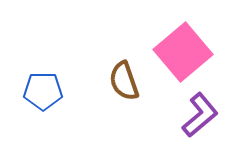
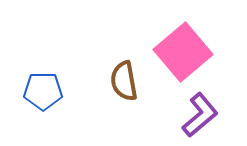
brown semicircle: rotated 9 degrees clockwise
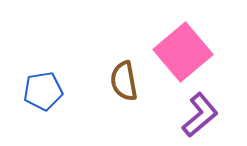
blue pentagon: rotated 9 degrees counterclockwise
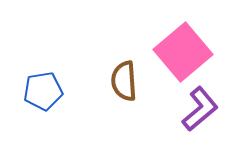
brown semicircle: rotated 6 degrees clockwise
purple L-shape: moved 6 px up
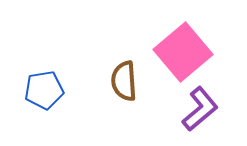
blue pentagon: moved 1 px right, 1 px up
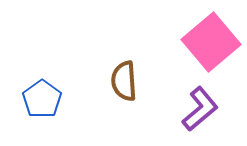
pink square: moved 28 px right, 10 px up
blue pentagon: moved 2 px left, 9 px down; rotated 27 degrees counterclockwise
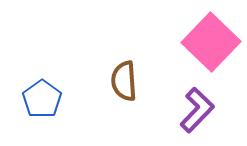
pink square: rotated 6 degrees counterclockwise
purple L-shape: moved 3 px left, 1 px down; rotated 6 degrees counterclockwise
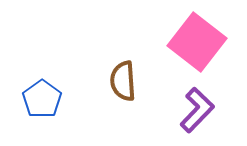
pink square: moved 14 px left; rotated 6 degrees counterclockwise
brown semicircle: moved 1 px left
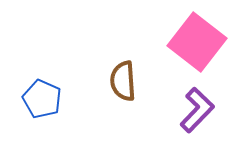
blue pentagon: rotated 12 degrees counterclockwise
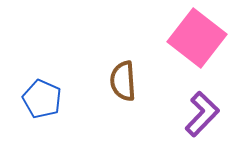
pink square: moved 4 px up
purple L-shape: moved 5 px right, 4 px down
